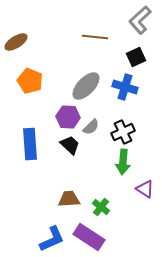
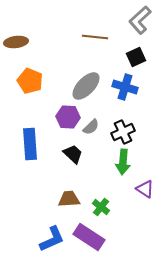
brown ellipse: rotated 25 degrees clockwise
black trapezoid: moved 3 px right, 9 px down
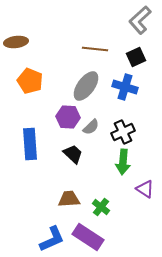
brown line: moved 12 px down
gray ellipse: rotated 8 degrees counterclockwise
purple rectangle: moved 1 px left
